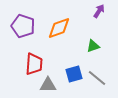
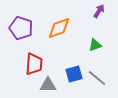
purple pentagon: moved 2 px left, 2 px down
green triangle: moved 2 px right, 1 px up
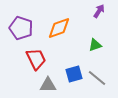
red trapezoid: moved 2 px right, 5 px up; rotated 30 degrees counterclockwise
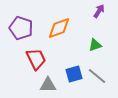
gray line: moved 2 px up
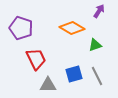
orange diamond: moved 13 px right; rotated 50 degrees clockwise
gray line: rotated 24 degrees clockwise
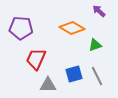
purple arrow: rotated 80 degrees counterclockwise
purple pentagon: rotated 15 degrees counterclockwise
red trapezoid: rotated 130 degrees counterclockwise
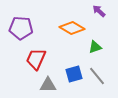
green triangle: moved 2 px down
gray line: rotated 12 degrees counterclockwise
